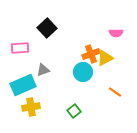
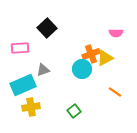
cyan circle: moved 1 px left, 3 px up
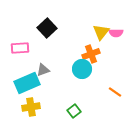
yellow triangle: moved 4 px left, 26 px up; rotated 24 degrees counterclockwise
cyan rectangle: moved 4 px right, 2 px up
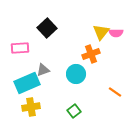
cyan circle: moved 6 px left, 5 px down
